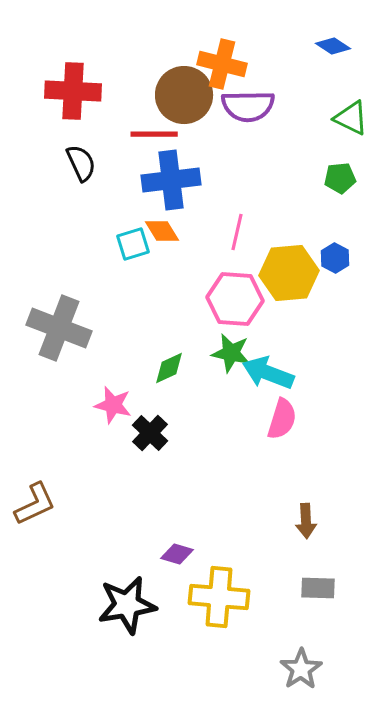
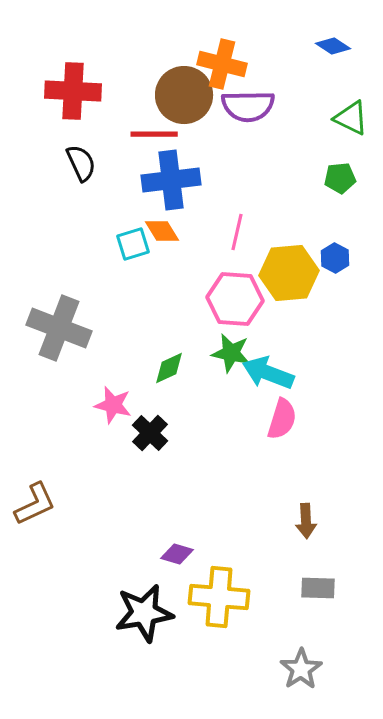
black star: moved 17 px right, 8 px down
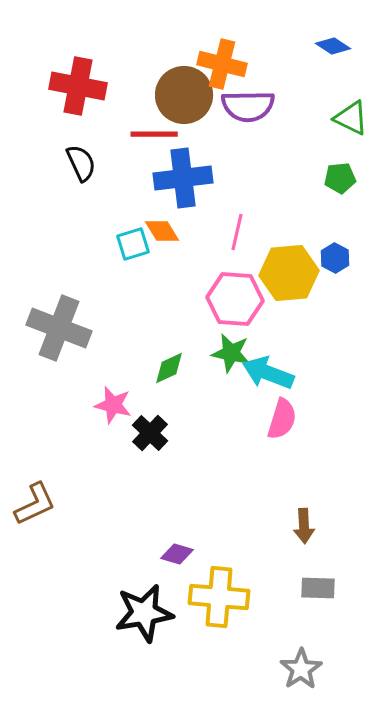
red cross: moved 5 px right, 5 px up; rotated 8 degrees clockwise
blue cross: moved 12 px right, 2 px up
brown arrow: moved 2 px left, 5 px down
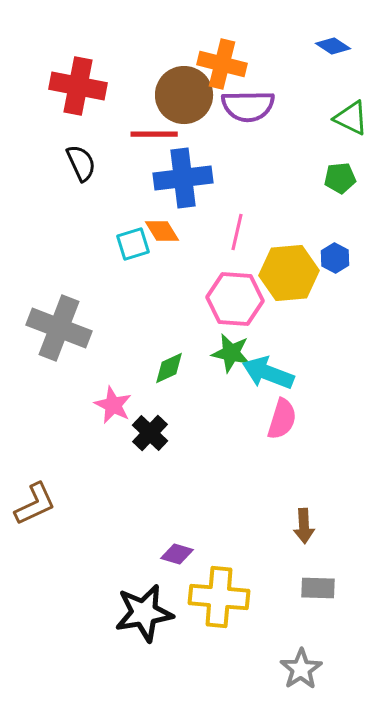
pink star: rotated 12 degrees clockwise
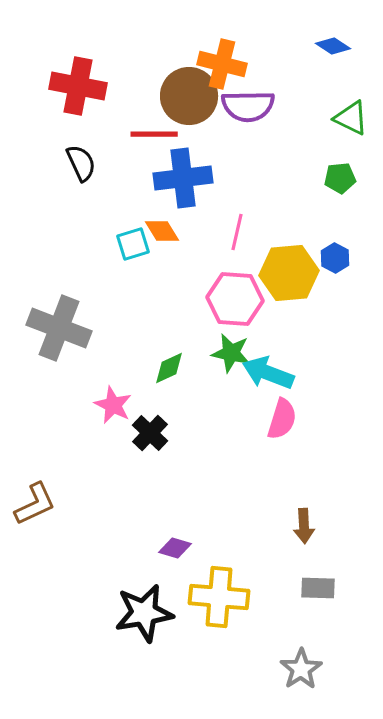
brown circle: moved 5 px right, 1 px down
purple diamond: moved 2 px left, 6 px up
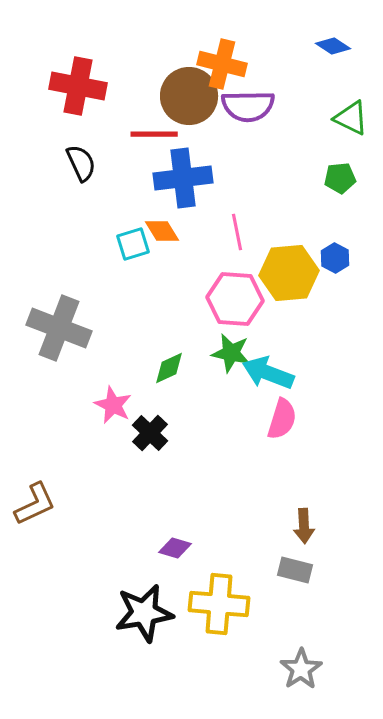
pink line: rotated 24 degrees counterclockwise
gray rectangle: moved 23 px left, 18 px up; rotated 12 degrees clockwise
yellow cross: moved 7 px down
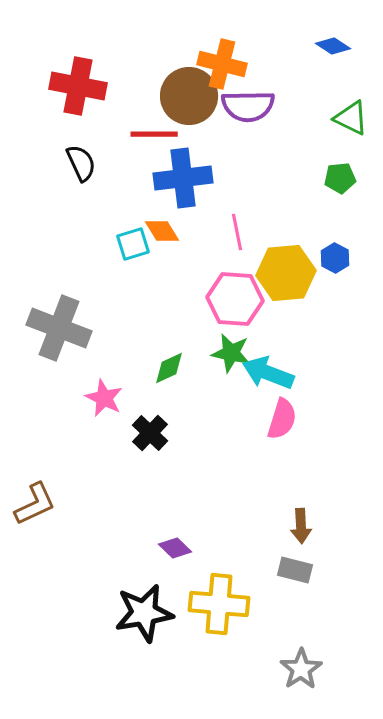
yellow hexagon: moved 3 px left
pink star: moved 9 px left, 7 px up
brown arrow: moved 3 px left
purple diamond: rotated 28 degrees clockwise
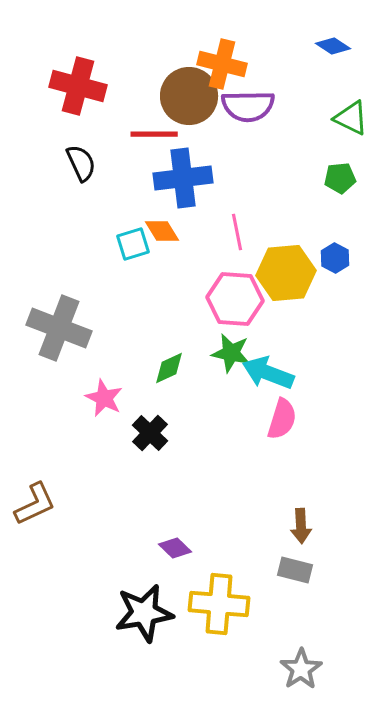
red cross: rotated 4 degrees clockwise
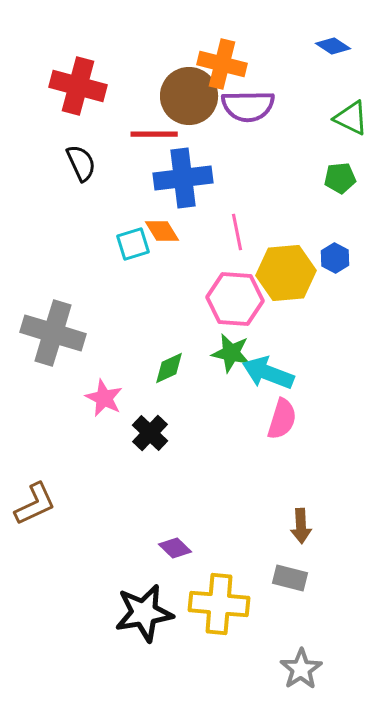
gray cross: moved 6 px left, 5 px down; rotated 4 degrees counterclockwise
gray rectangle: moved 5 px left, 8 px down
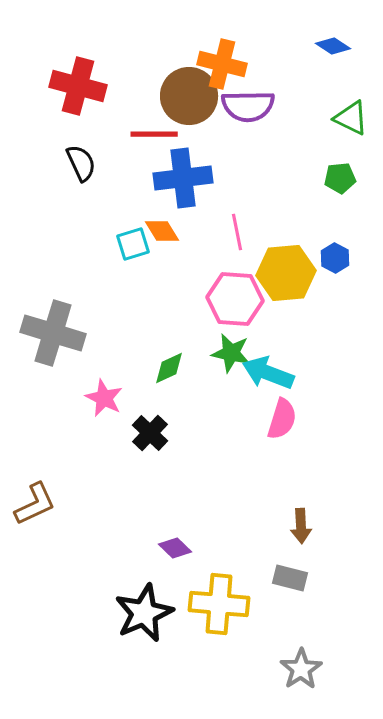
black star: rotated 14 degrees counterclockwise
